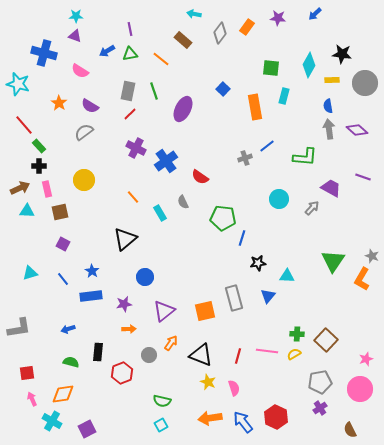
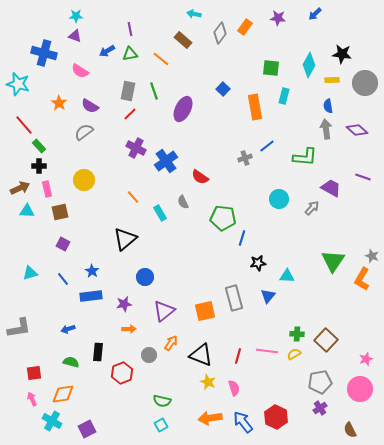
orange rectangle at (247, 27): moved 2 px left
gray arrow at (329, 129): moved 3 px left
red square at (27, 373): moved 7 px right
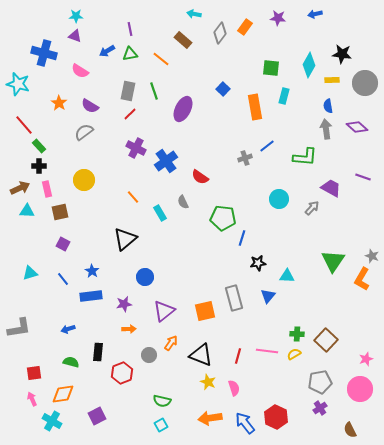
blue arrow at (315, 14): rotated 32 degrees clockwise
purple diamond at (357, 130): moved 3 px up
blue arrow at (243, 422): moved 2 px right, 1 px down
purple square at (87, 429): moved 10 px right, 13 px up
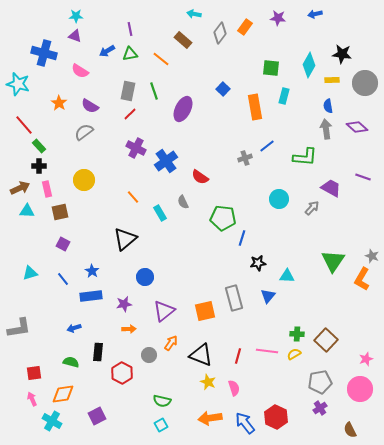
blue arrow at (68, 329): moved 6 px right, 1 px up
red hexagon at (122, 373): rotated 10 degrees counterclockwise
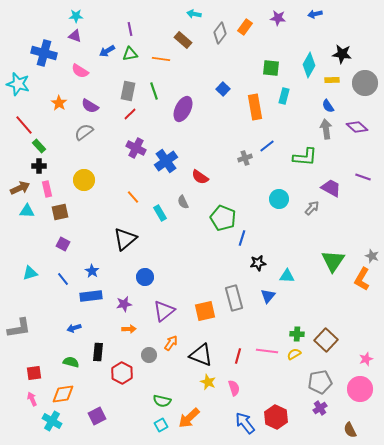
orange line at (161, 59): rotated 30 degrees counterclockwise
blue semicircle at (328, 106): rotated 24 degrees counterclockwise
green pentagon at (223, 218): rotated 15 degrees clockwise
orange arrow at (210, 418): moved 21 px left; rotated 35 degrees counterclockwise
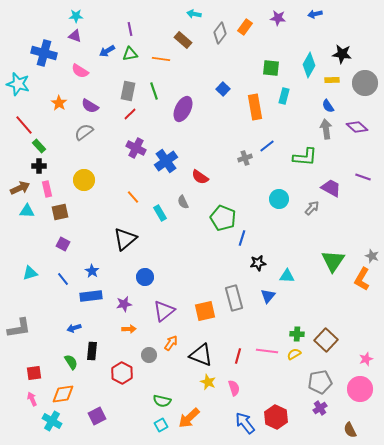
black rectangle at (98, 352): moved 6 px left, 1 px up
green semicircle at (71, 362): rotated 42 degrees clockwise
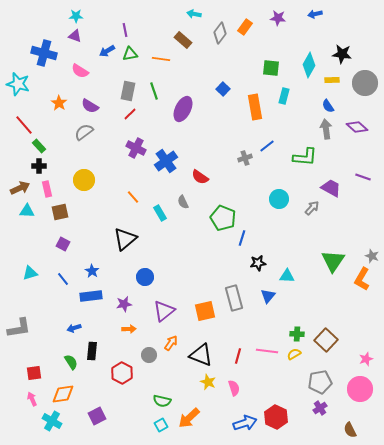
purple line at (130, 29): moved 5 px left, 1 px down
blue arrow at (245, 423): rotated 110 degrees clockwise
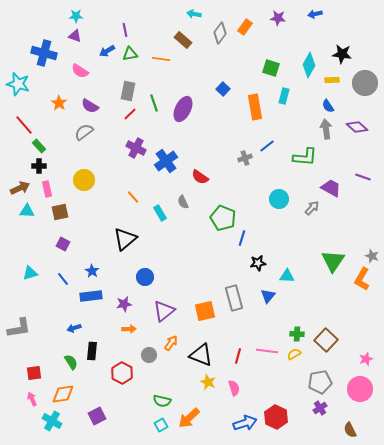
green square at (271, 68): rotated 12 degrees clockwise
green line at (154, 91): moved 12 px down
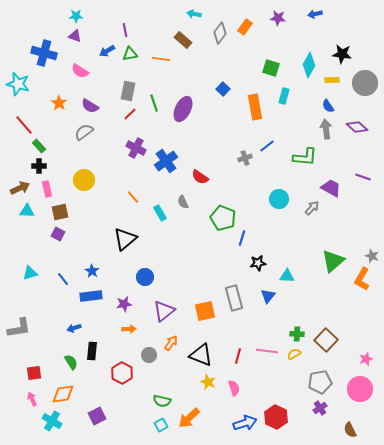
purple square at (63, 244): moved 5 px left, 10 px up
green triangle at (333, 261): rotated 15 degrees clockwise
